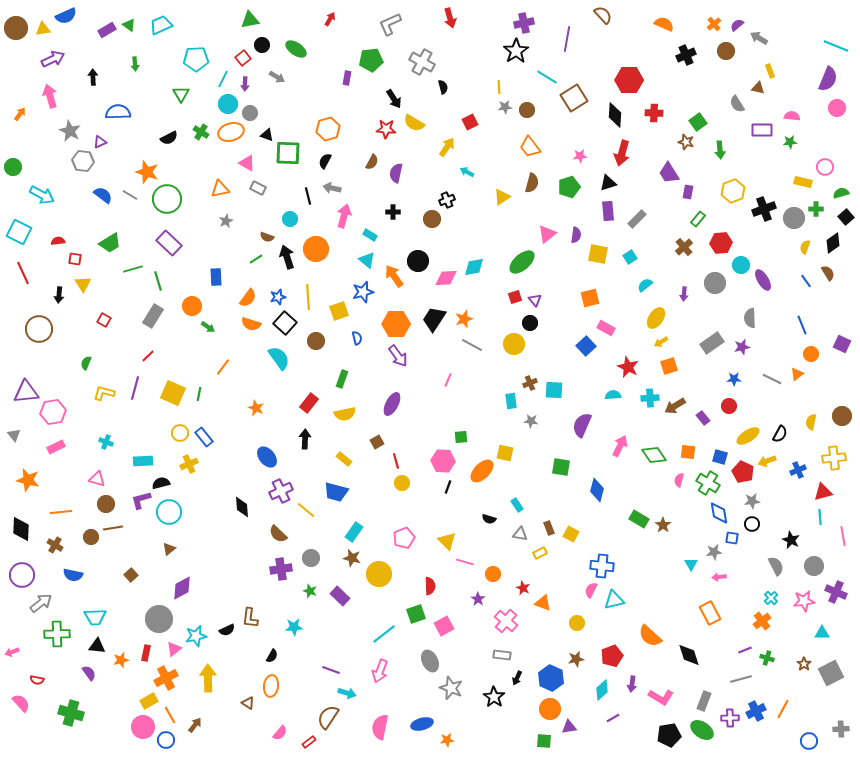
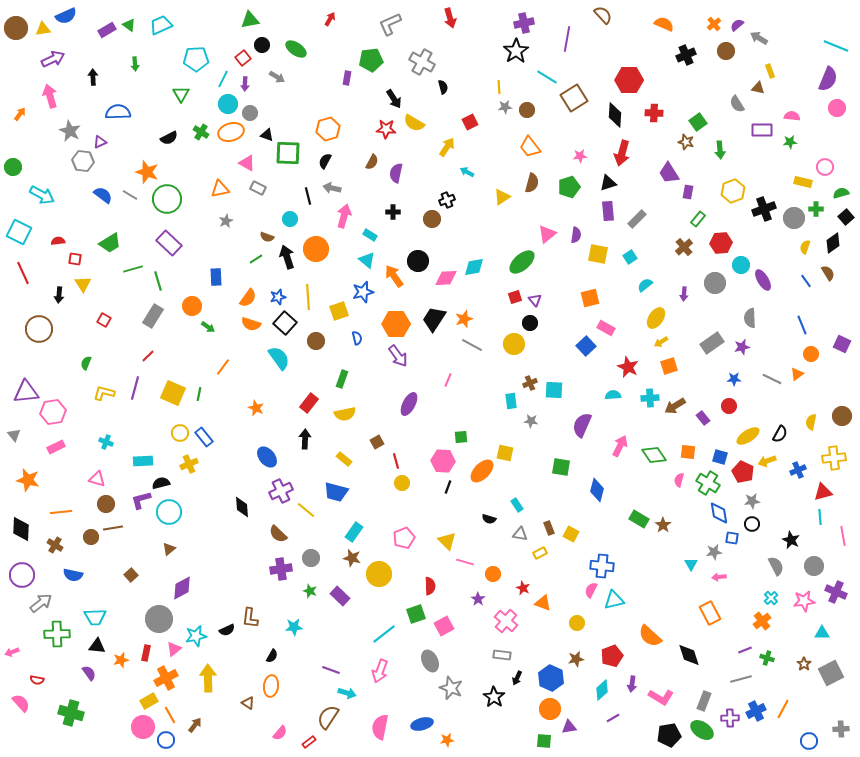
purple ellipse at (392, 404): moved 17 px right
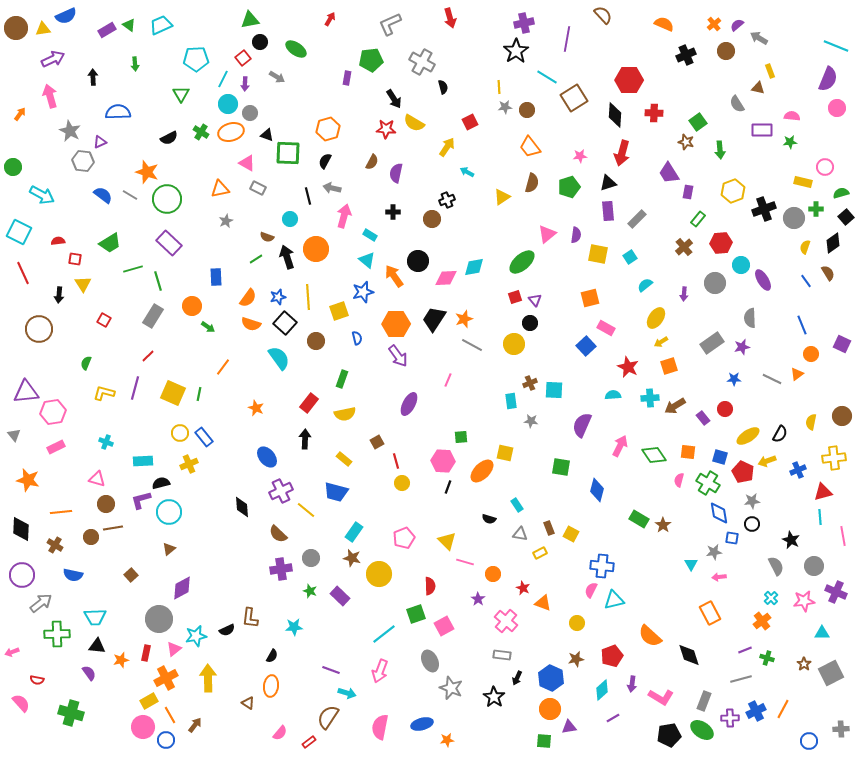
black circle at (262, 45): moved 2 px left, 3 px up
red circle at (729, 406): moved 4 px left, 3 px down
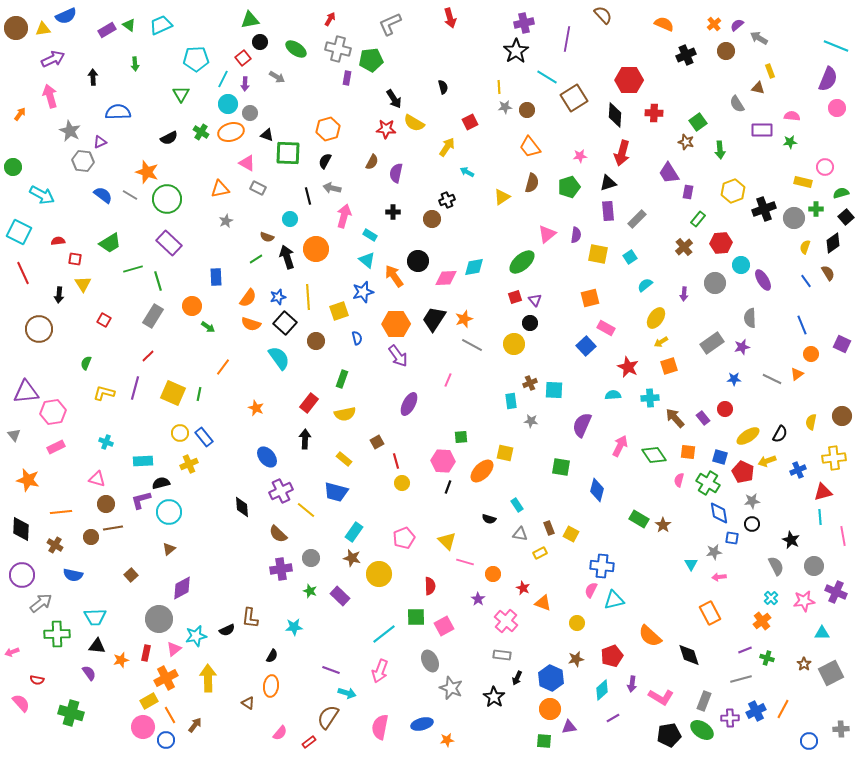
gray cross at (422, 62): moved 84 px left, 13 px up; rotated 15 degrees counterclockwise
brown arrow at (675, 406): moved 12 px down; rotated 80 degrees clockwise
green square at (416, 614): moved 3 px down; rotated 18 degrees clockwise
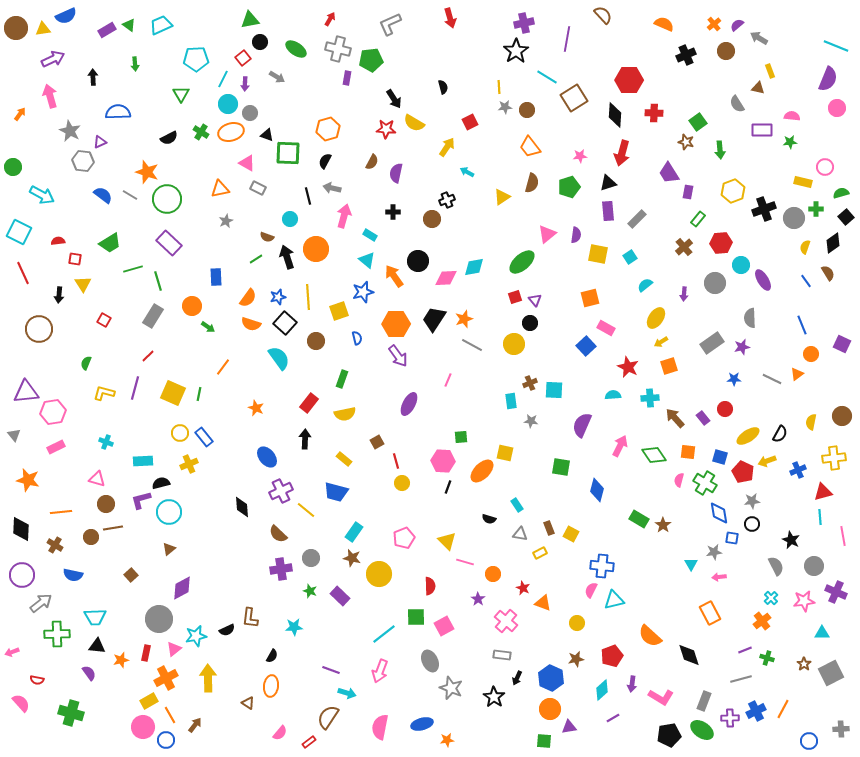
green cross at (708, 483): moved 3 px left
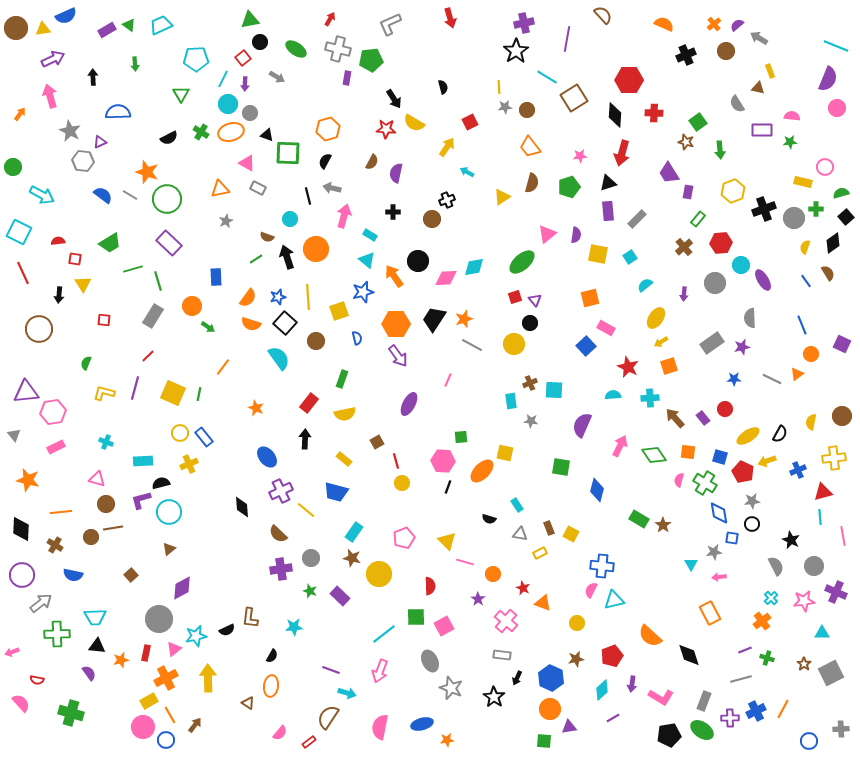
red square at (104, 320): rotated 24 degrees counterclockwise
